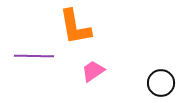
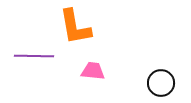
pink trapezoid: rotated 40 degrees clockwise
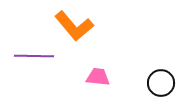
orange L-shape: moved 1 px left, 1 px up; rotated 30 degrees counterclockwise
pink trapezoid: moved 5 px right, 6 px down
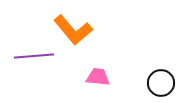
orange L-shape: moved 1 px left, 4 px down
purple line: rotated 6 degrees counterclockwise
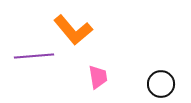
pink trapezoid: rotated 75 degrees clockwise
black circle: moved 1 px down
